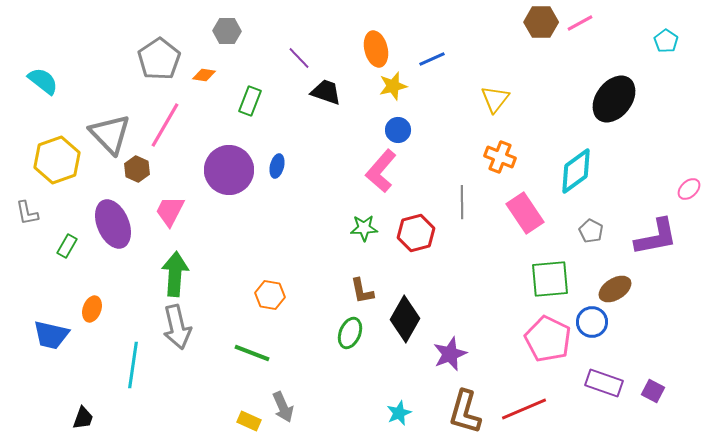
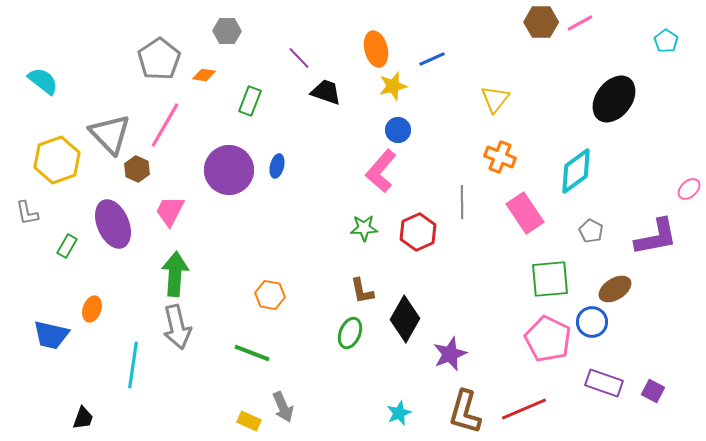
red hexagon at (416, 233): moved 2 px right, 1 px up; rotated 9 degrees counterclockwise
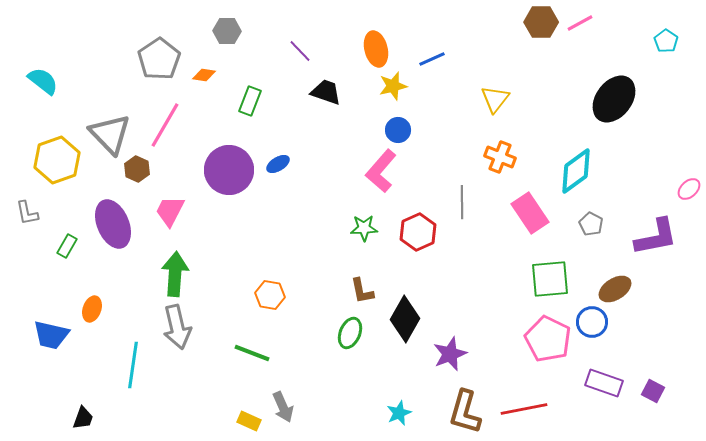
purple line at (299, 58): moved 1 px right, 7 px up
blue ellipse at (277, 166): moved 1 px right, 2 px up; rotated 45 degrees clockwise
pink rectangle at (525, 213): moved 5 px right
gray pentagon at (591, 231): moved 7 px up
red line at (524, 409): rotated 12 degrees clockwise
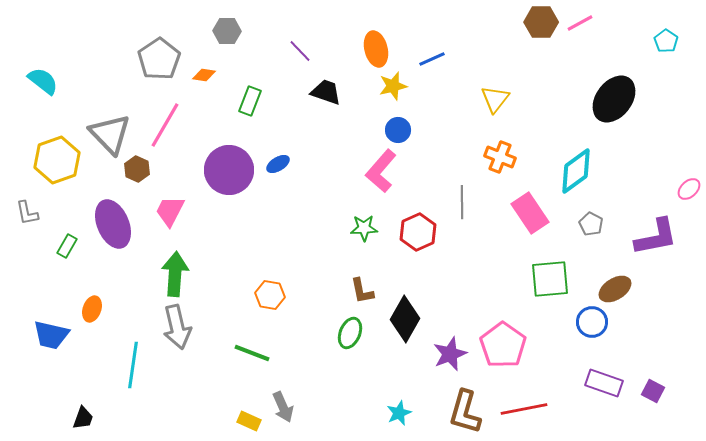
pink pentagon at (548, 339): moved 45 px left, 6 px down; rotated 9 degrees clockwise
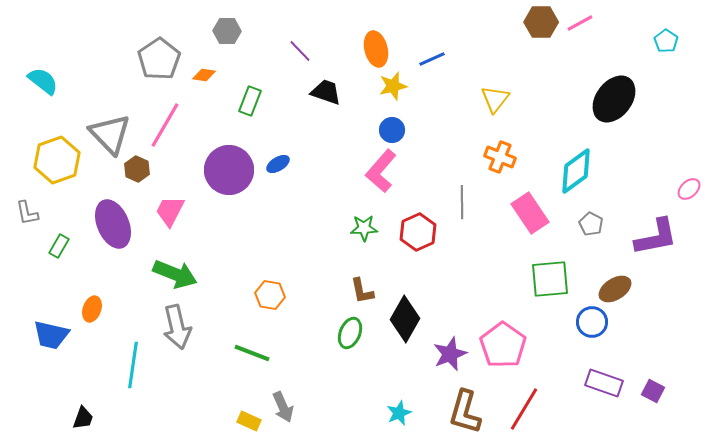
blue circle at (398, 130): moved 6 px left
green rectangle at (67, 246): moved 8 px left
green arrow at (175, 274): rotated 108 degrees clockwise
red line at (524, 409): rotated 48 degrees counterclockwise
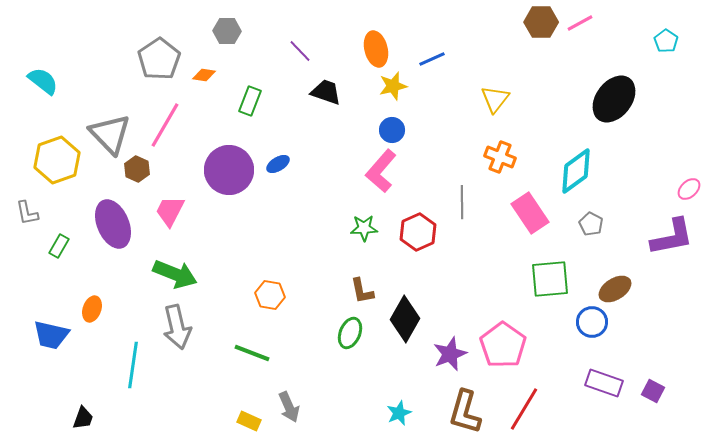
purple L-shape at (656, 237): moved 16 px right
gray arrow at (283, 407): moved 6 px right
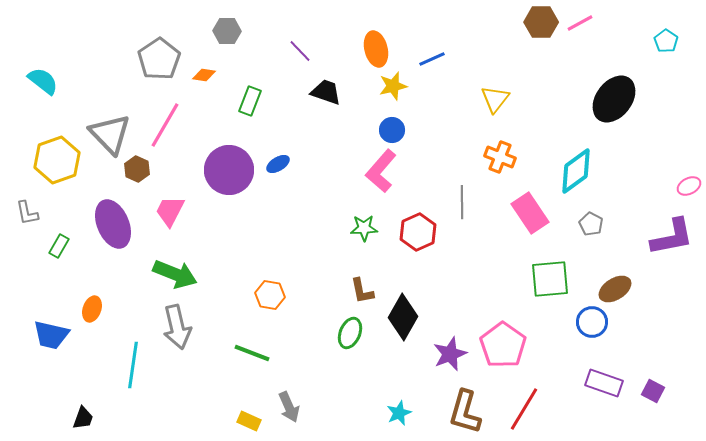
pink ellipse at (689, 189): moved 3 px up; rotated 15 degrees clockwise
black diamond at (405, 319): moved 2 px left, 2 px up
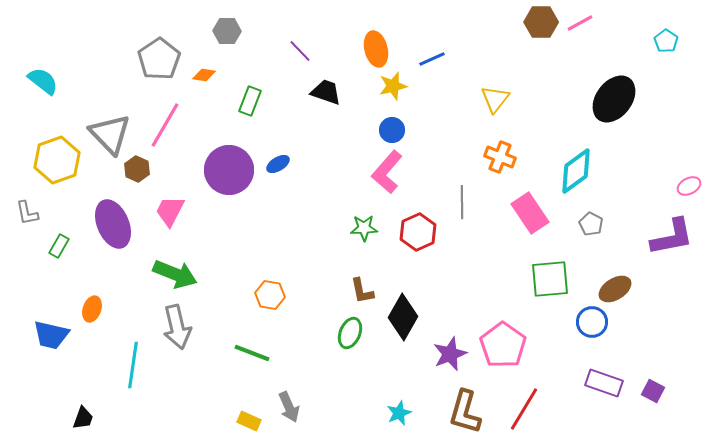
pink L-shape at (381, 171): moved 6 px right, 1 px down
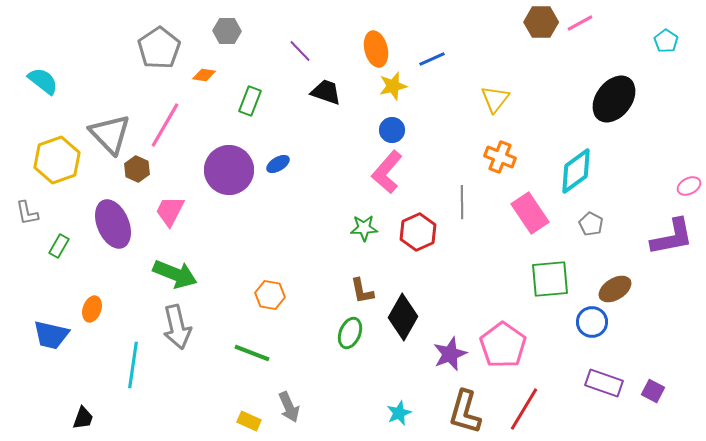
gray pentagon at (159, 59): moved 11 px up
